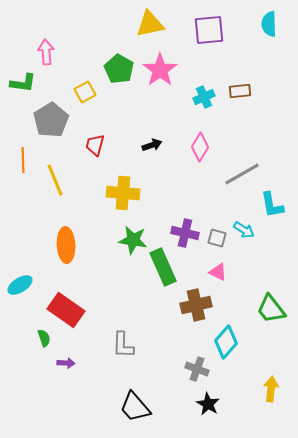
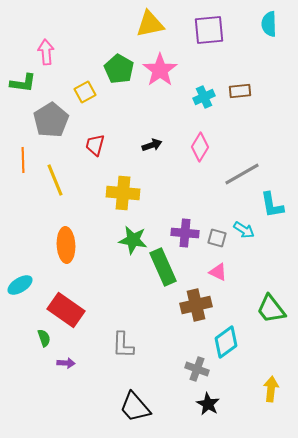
purple cross: rotated 8 degrees counterclockwise
cyan diamond: rotated 12 degrees clockwise
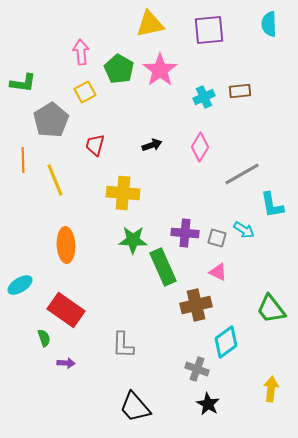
pink arrow: moved 35 px right
green star: rotated 8 degrees counterclockwise
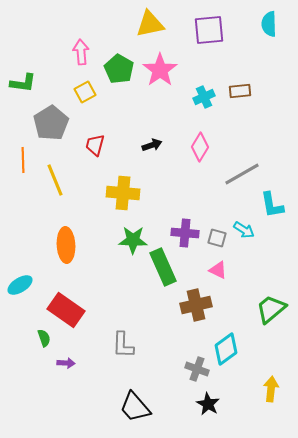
gray pentagon: moved 3 px down
pink triangle: moved 2 px up
green trapezoid: rotated 88 degrees clockwise
cyan diamond: moved 7 px down
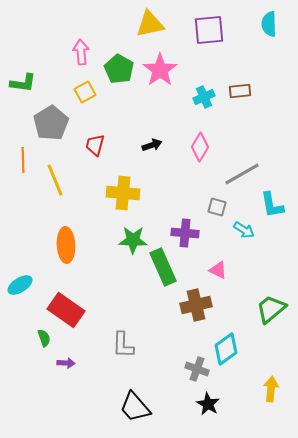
gray square: moved 31 px up
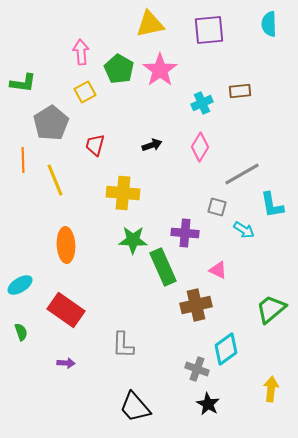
cyan cross: moved 2 px left, 6 px down
green semicircle: moved 23 px left, 6 px up
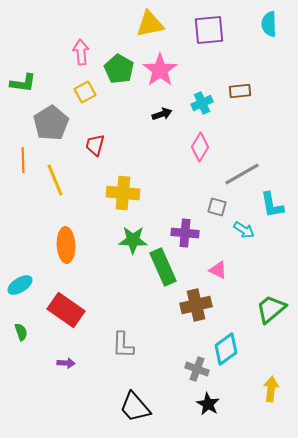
black arrow: moved 10 px right, 31 px up
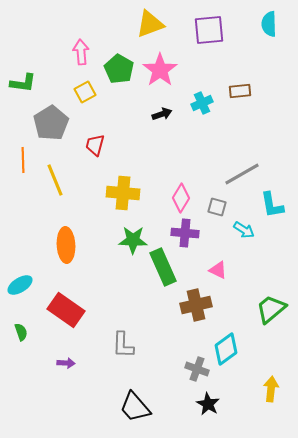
yellow triangle: rotated 8 degrees counterclockwise
pink diamond: moved 19 px left, 51 px down
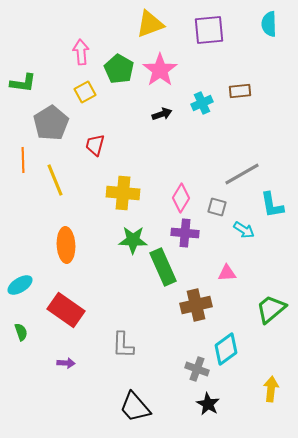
pink triangle: moved 9 px right, 3 px down; rotated 30 degrees counterclockwise
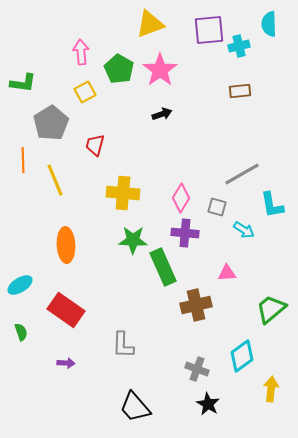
cyan cross: moved 37 px right, 57 px up; rotated 10 degrees clockwise
cyan diamond: moved 16 px right, 7 px down
